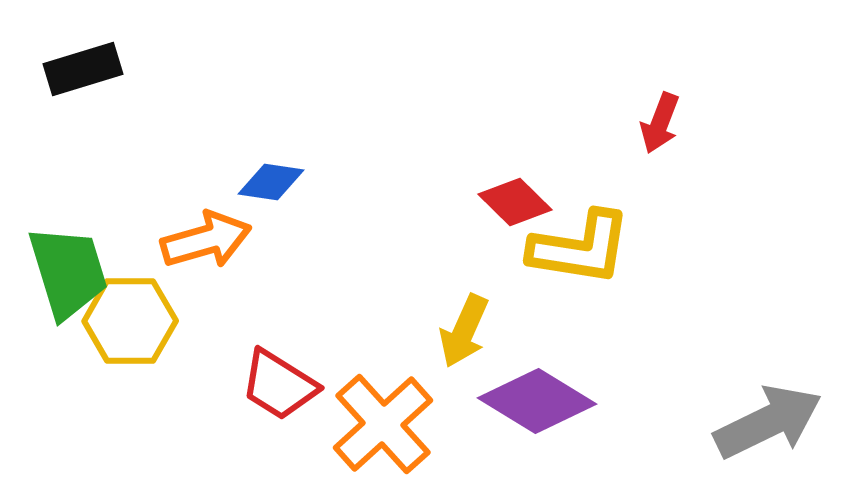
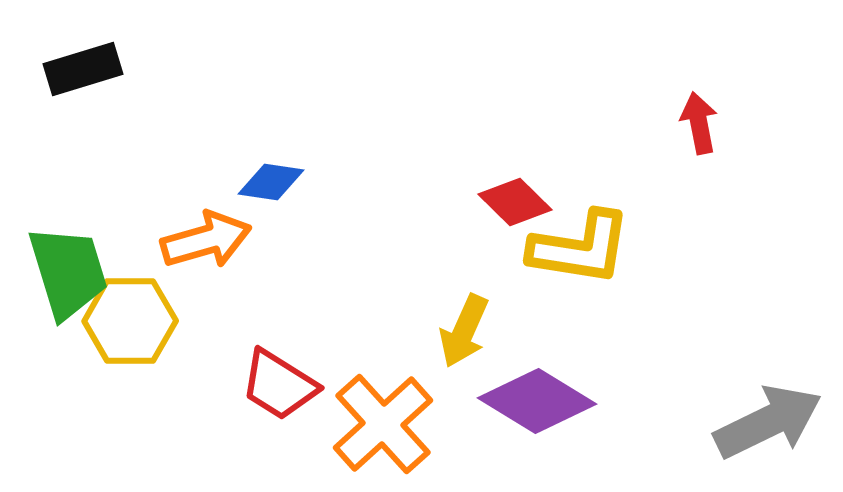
red arrow: moved 39 px right; rotated 148 degrees clockwise
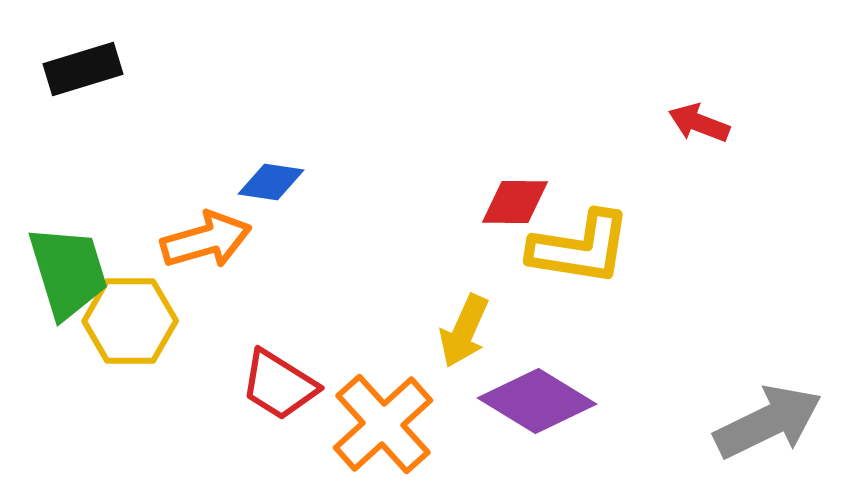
red arrow: rotated 58 degrees counterclockwise
red diamond: rotated 44 degrees counterclockwise
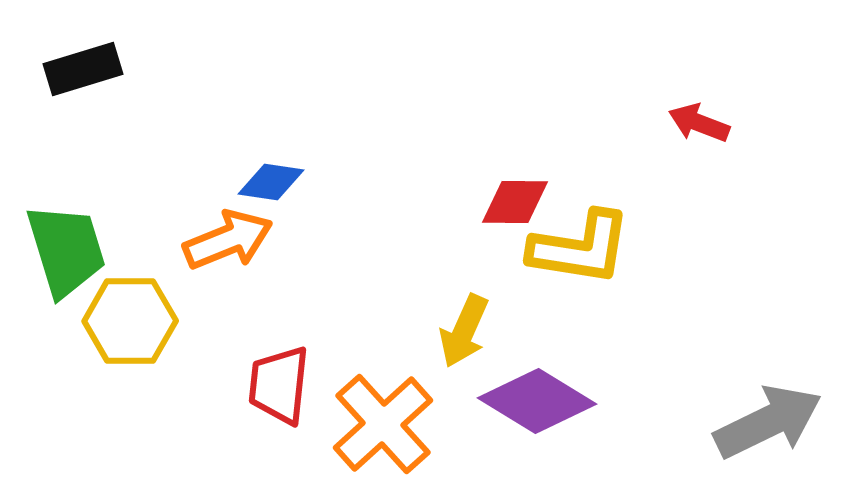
orange arrow: moved 22 px right; rotated 6 degrees counterclockwise
green trapezoid: moved 2 px left, 22 px up
red trapezoid: rotated 64 degrees clockwise
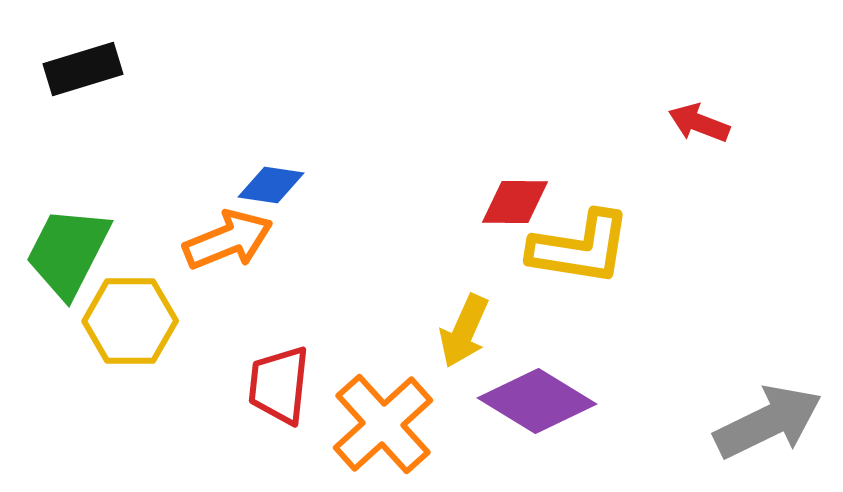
blue diamond: moved 3 px down
green trapezoid: moved 2 px right, 2 px down; rotated 136 degrees counterclockwise
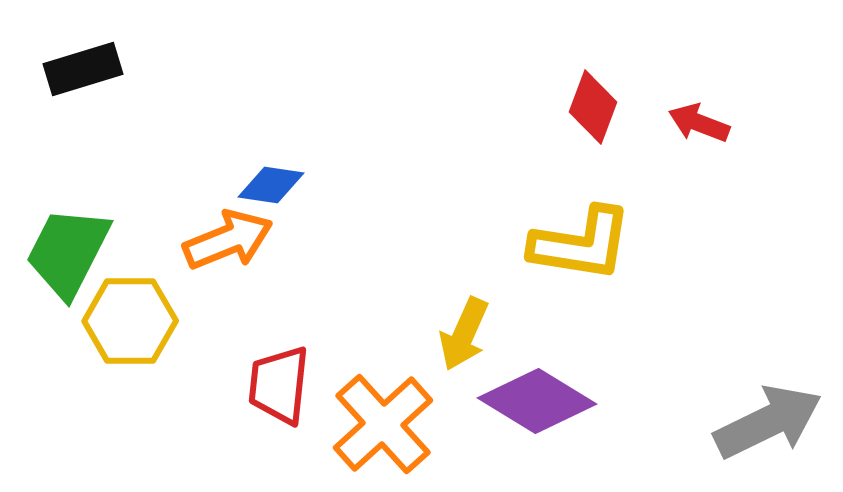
red diamond: moved 78 px right, 95 px up; rotated 70 degrees counterclockwise
yellow L-shape: moved 1 px right, 4 px up
yellow arrow: moved 3 px down
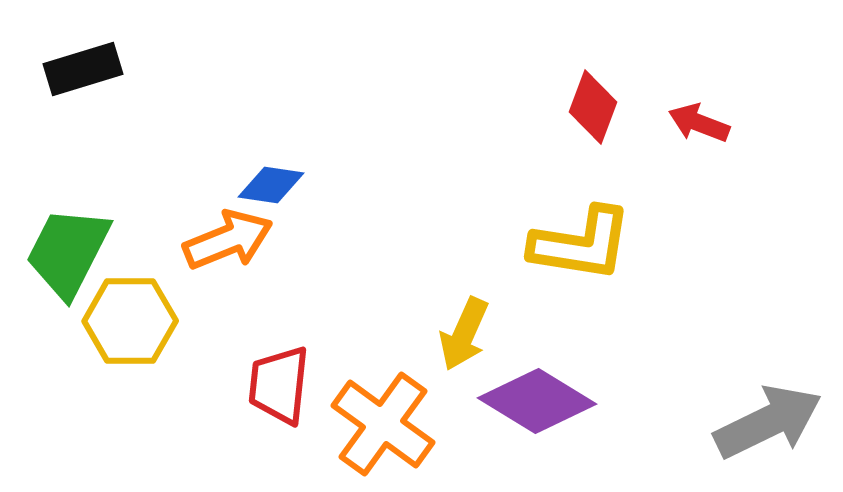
orange cross: rotated 12 degrees counterclockwise
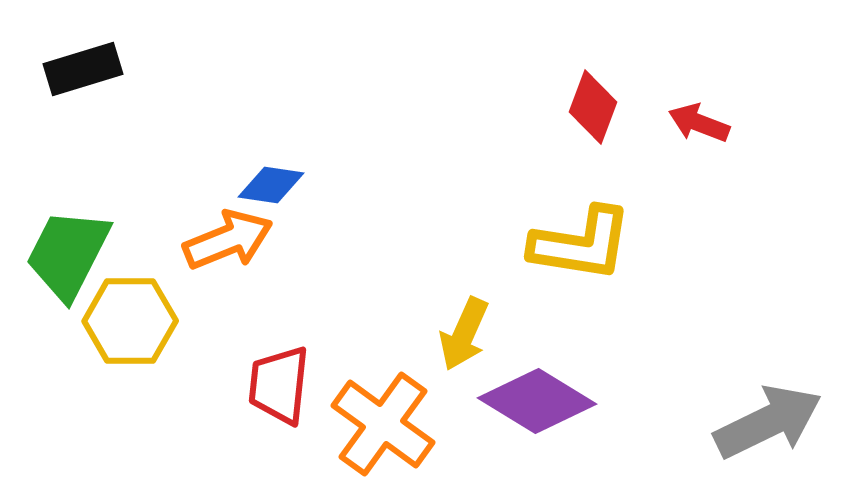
green trapezoid: moved 2 px down
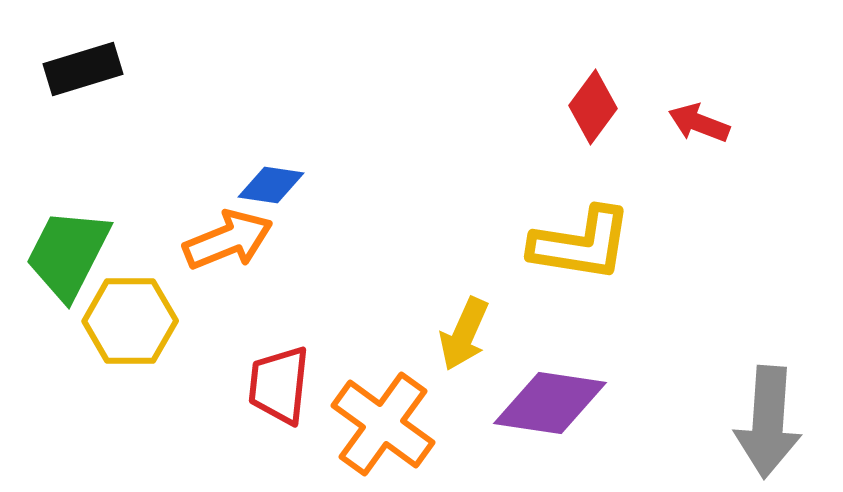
red diamond: rotated 16 degrees clockwise
purple diamond: moved 13 px right, 2 px down; rotated 23 degrees counterclockwise
gray arrow: rotated 120 degrees clockwise
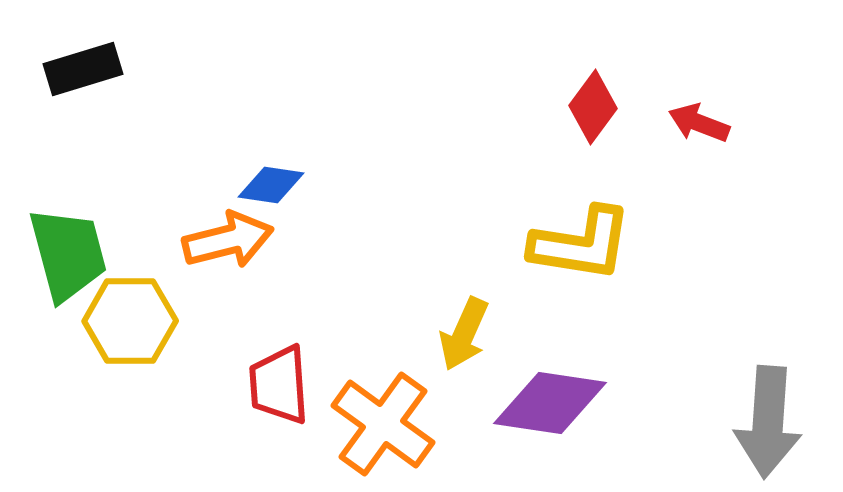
orange arrow: rotated 8 degrees clockwise
green trapezoid: rotated 138 degrees clockwise
red trapezoid: rotated 10 degrees counterclockwise
